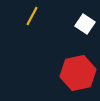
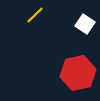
yellow line: moved 3 px right, 1 px up; rotated 18 degrees clockwise
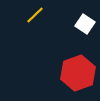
red hexagon: rotated 8 degrees counterclockwise
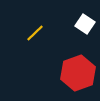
yellow line: moved 18 px down
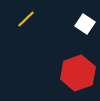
yellow line: moved 9 px left, 14 px up
